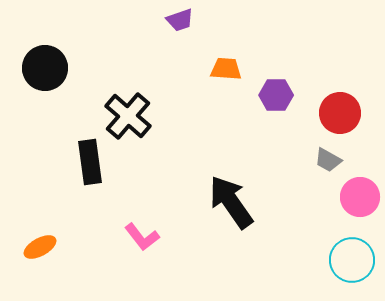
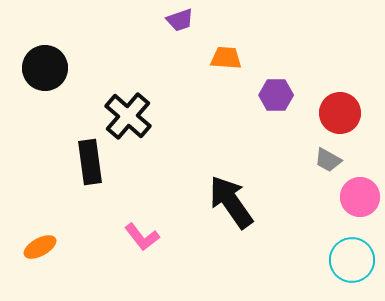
orange trapezoid: moved 11 px up
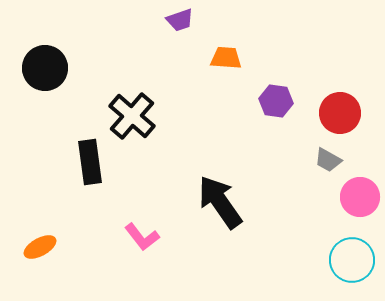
purple hexagon: moved 6 px down; rotated 8 degrees clockwise
black cross: moved 4 px right
black arrow: moved 11 px left
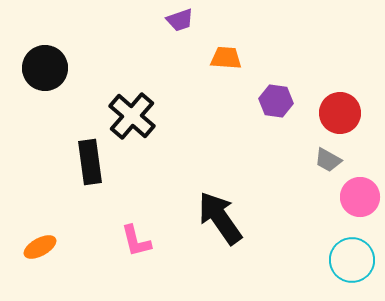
black arrow: moved 16 px down
pink L-shape: moved 6 px left, 4 px down; rotated 24 degrees clockwise
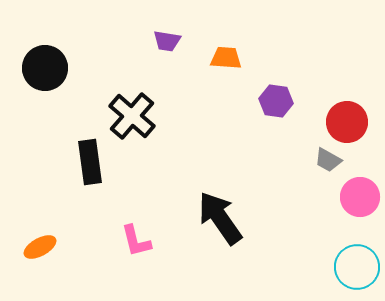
purple trapezoid: moved 13 px left, 21 px down; rotated 28 degrees clockwise
red circle: moved 7 px right, 9 px down
cyan circle: moved 5 px right, 7 px down
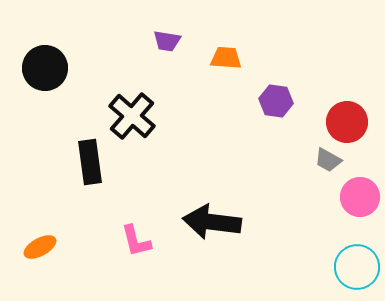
black arrow: moved 8 px left, 4 px down; rotated 48 degrees counterclockwise
